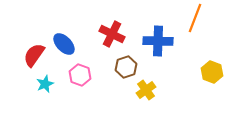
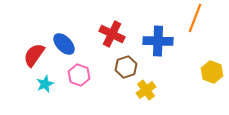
pink hexagon: moved 1 px left
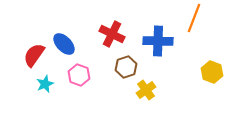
orange line: moved 1 px left
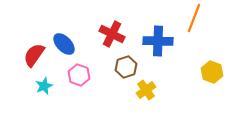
cyan star: moved 1 px left, 2 px down
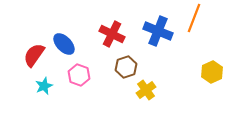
blue cross: moved 10 px up; rotated 20 degrees clockwise
yellow hexagon: rotated 15 degrees clockwise
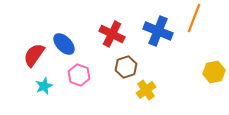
yellow hexagon: moved 2 px right; rotated 15 degrees clockwise
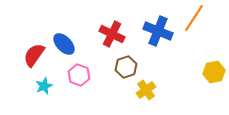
orange line: rotated 12 degrees clockwise
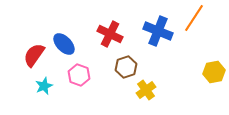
red cross: moved 2 px left
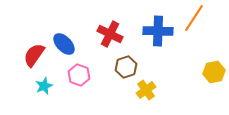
blue cross: rotated 20 degrees counterclockwise
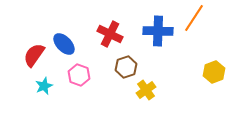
yellow hexagon: rotated 10 degrees counterclockwise
